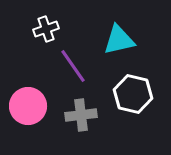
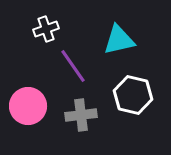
white hexagon: moved 1 px down
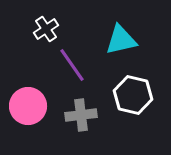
white cross: rotated 15 degrees counterclockwise
cyan triangle: moved 2 px right
purple line: moved 1 px left, 1 px up
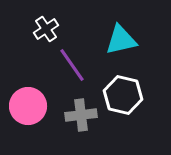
white hexagon: moved 10 px left
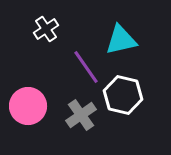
purple line: moved 14 px right, 2 px down
gray cross: rotated 28 degrees counterclockwise
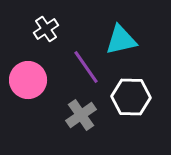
white hexagon: moved 8 px right, 2 px down; rotated 12 degrees counterclockwise
pink circle: moved 26 px up
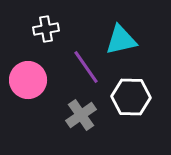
white cross: rotated 25 degrees clockwise
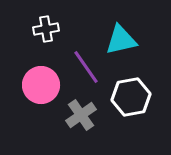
pink circle: moved 13 px right, 5 px down
white hexagon: rotated 12 degrees counterclockwise
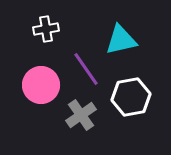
purple line: moved 2 px down
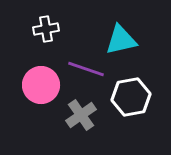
purple line: rotated 36 degrees counterclockwise
